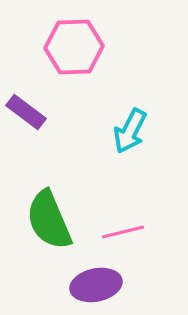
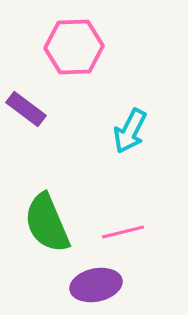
purple rectangle: moved 3 px up
green semicircle: moved 2 px left, 3 px down
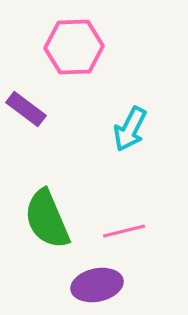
cyan arrow: moved 2 px up
green semicircle: moved 4 px up
pink line: moved 1 px right, 1 px up
purple ellipse: moved 1 px right
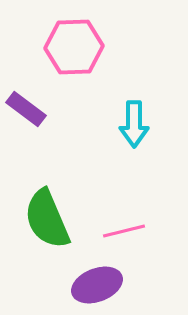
cyan arrow: moved 4 px right, 5 px up; rotated 27 degrees counterclockwise
purple ellipse: rotated 9 degrees counterclockwise
